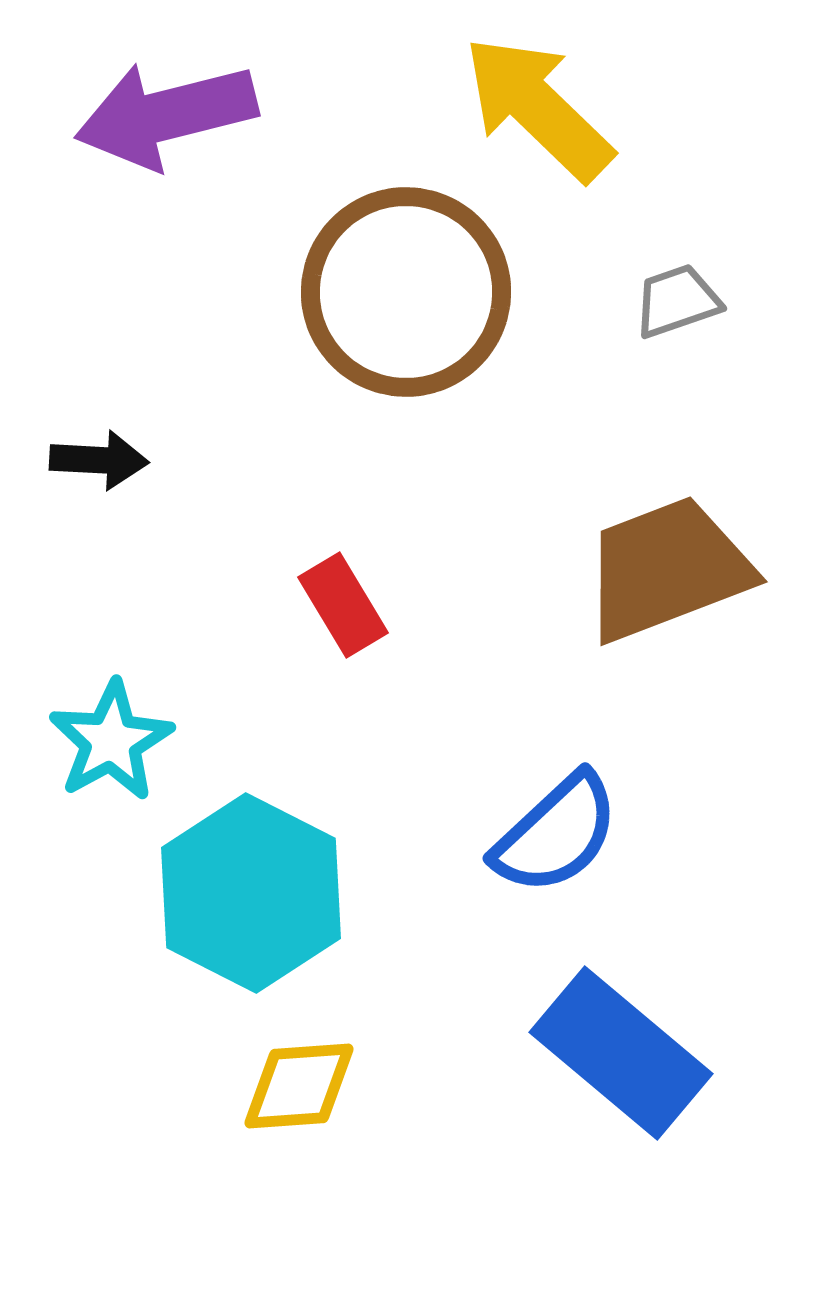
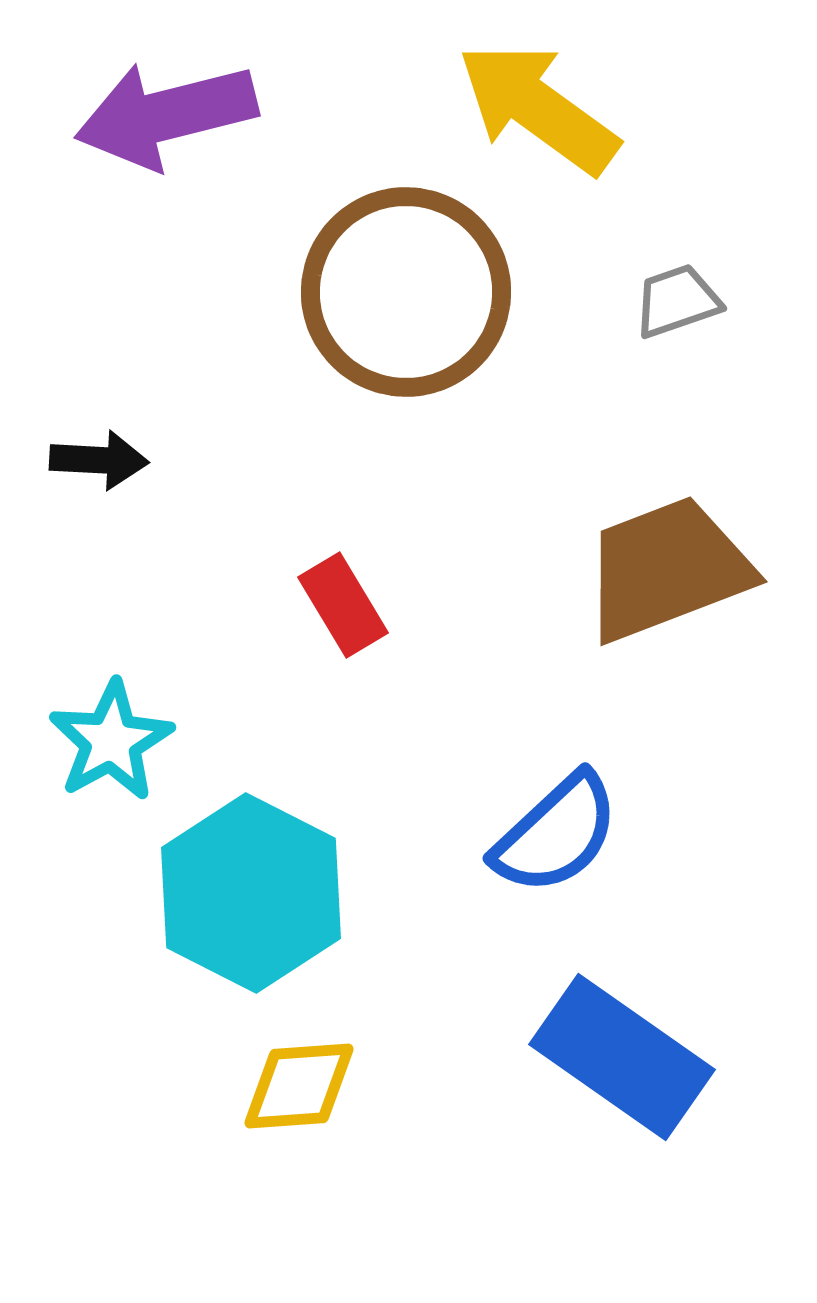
yellow arrow: rotated 8 degrees counterclockwise
blue rectangle: moved 1 px right, 4 px down; rotated 5 degrees counterclockwise
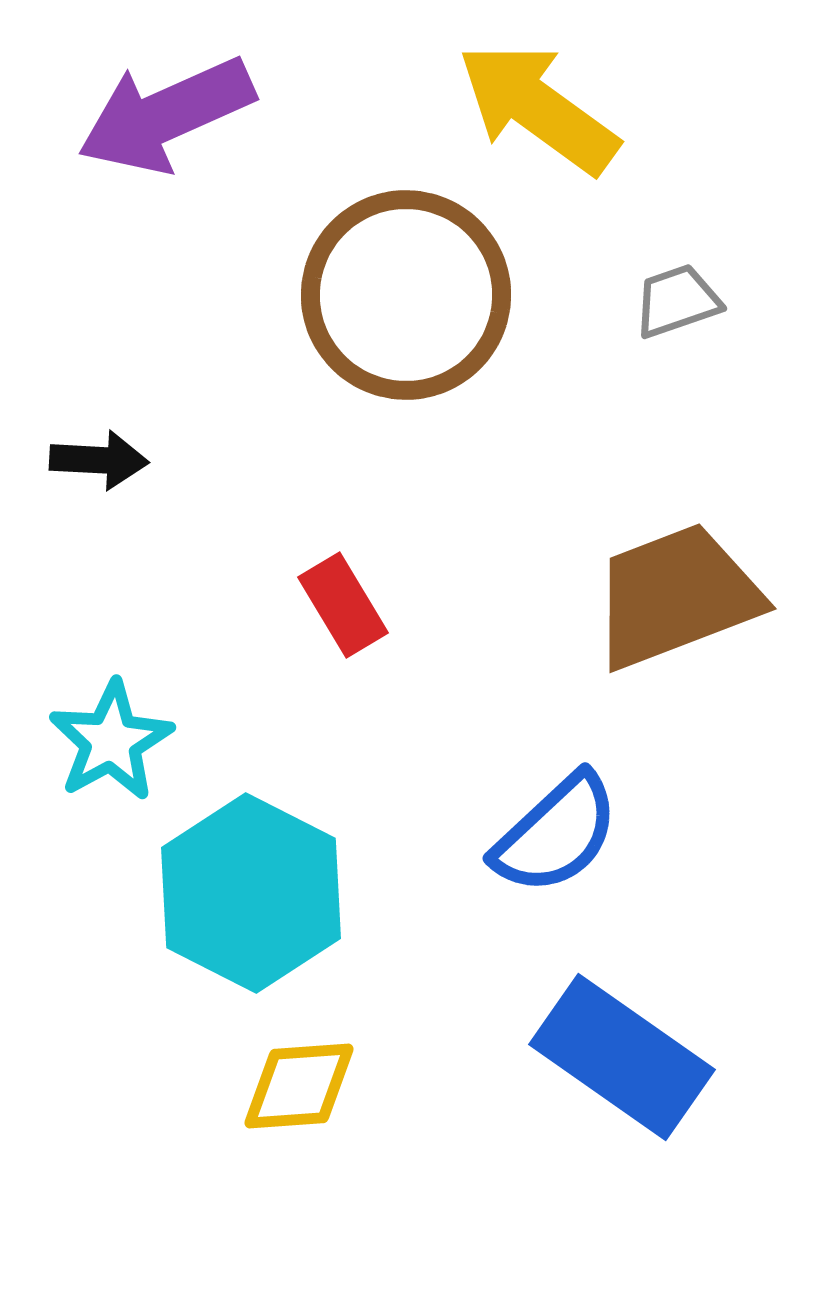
purple arrow: rotated 10 degrees counterclockwise
brown circle: moved 3 px down
brown trapezoid: moved 9 px right, 27 px down
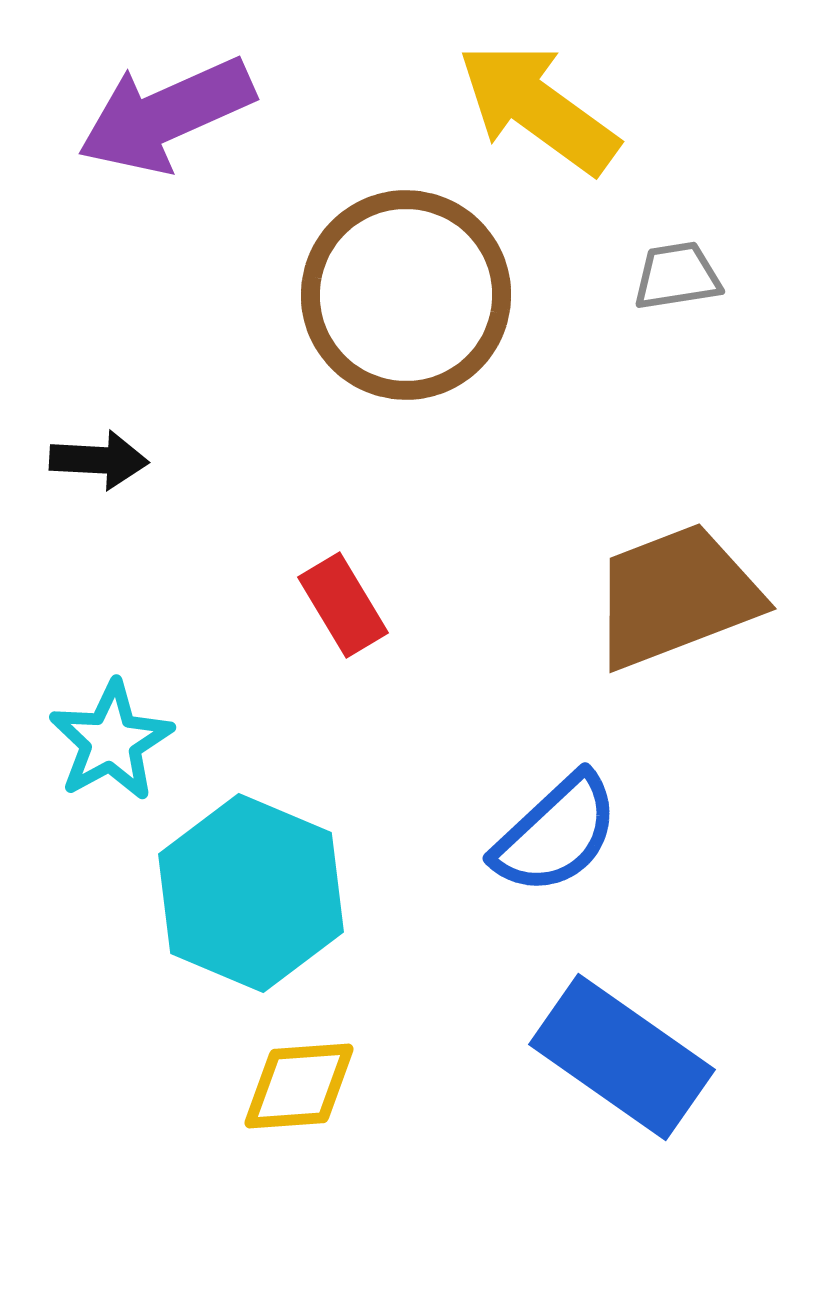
gray trapezoid: moved 25 px up; rotated 10 degrees clockwise
cyan hexagon: rotated 4 degrees counterclockwise
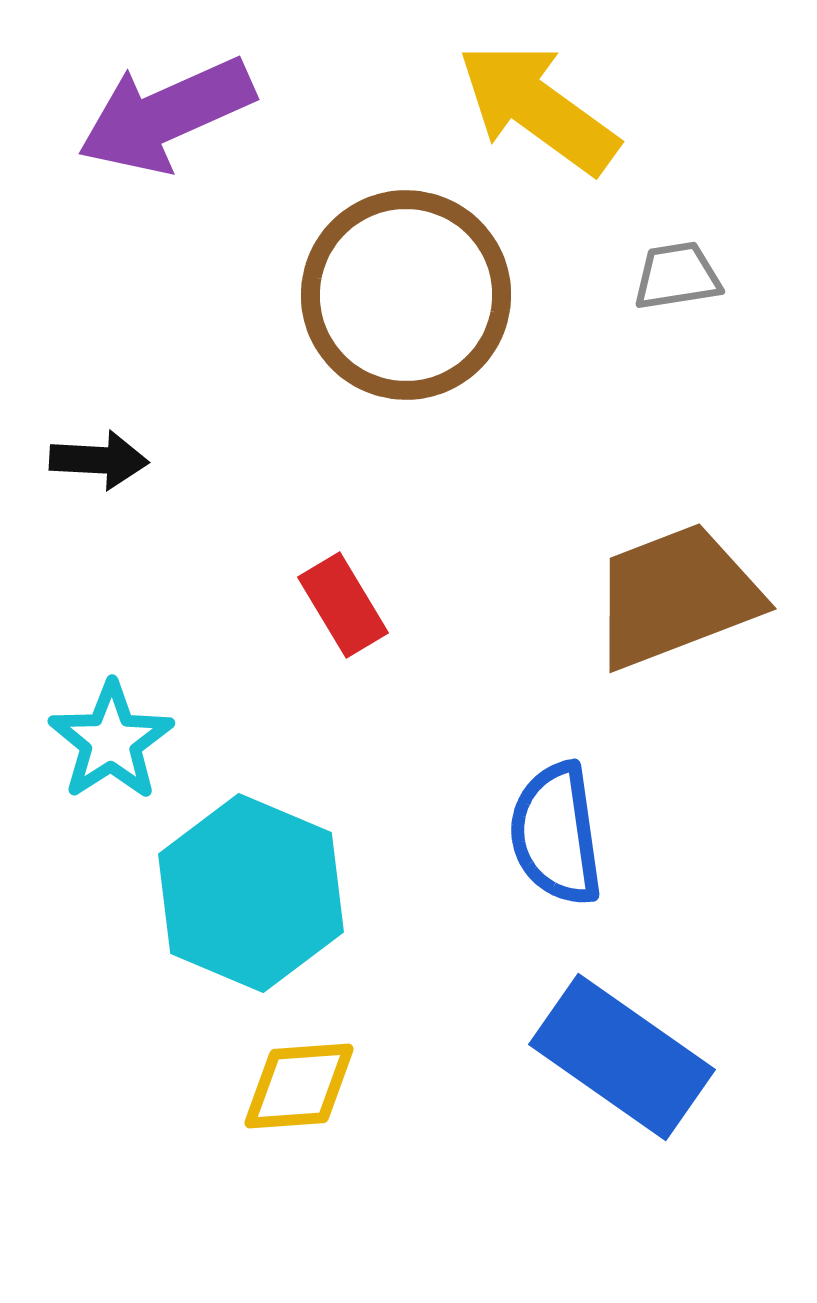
cyan star: rotated 4 degrees counterclockwise
blue semicircle: rotated 125 degrees clockwise
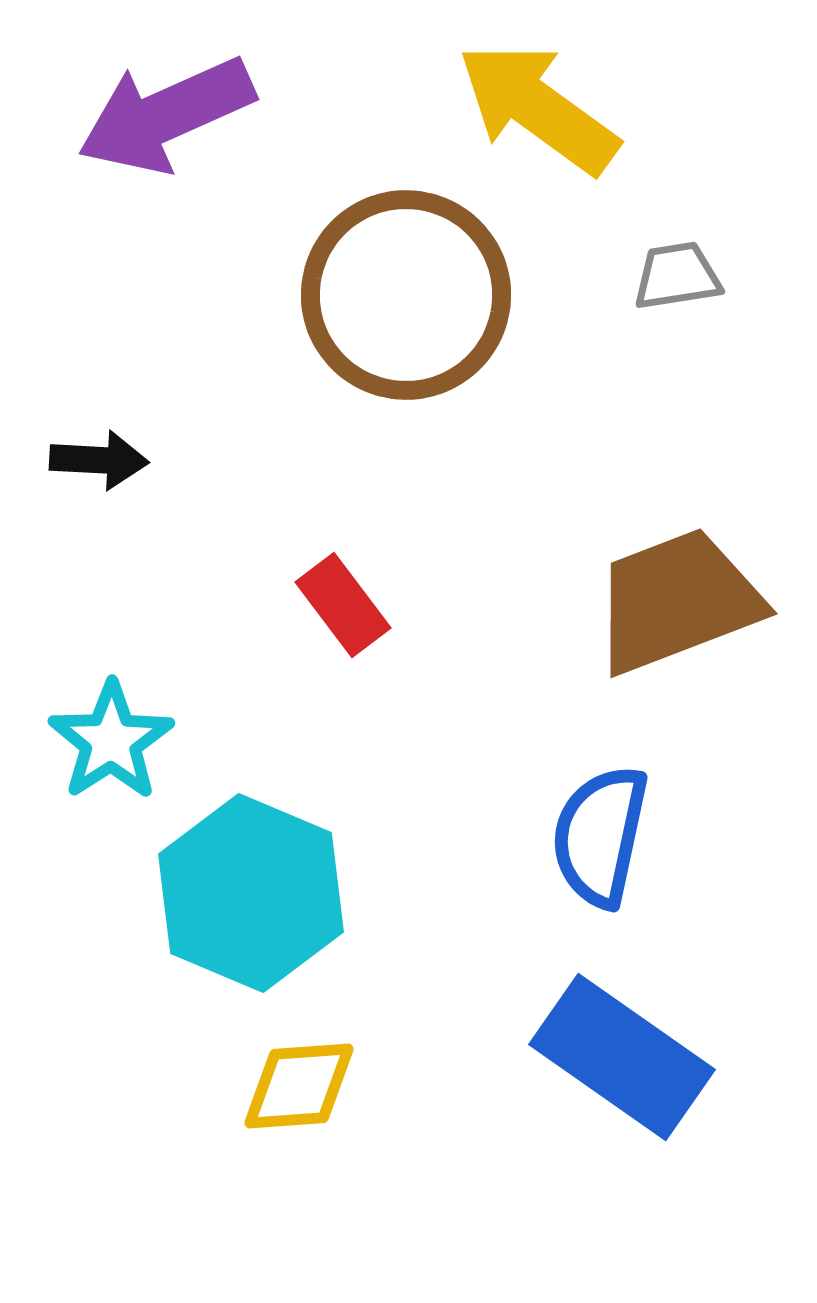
brown trapezoid: moved 1 px right, 5 px down
red rectangle: rotated 6 degrees counterclockwise
blue semicircle: moved 44 px right, 2 px down; rotated 20 degrees clockwise
